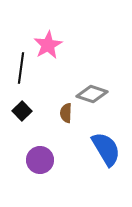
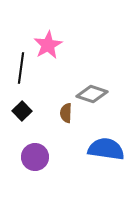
blue semicircle: rotated 51 degrees counterclockwise
purple circle: moved 5 px left, 3 px up
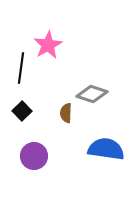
purple circle: moved 1 px left, 1 px up
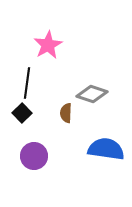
black line: moved 6 px right, 15 px down
black square: moved 2 px down
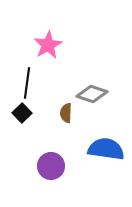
purple circle: moved 17 px right, 10 px down
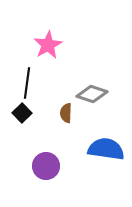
purple circle: moved 5 px left
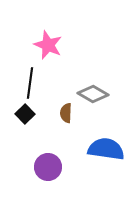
pink star: rotated 20 degrees counterclockwise
black line: moved 3 px right
gray diamond: moved 1 px right; rotated 12 degrees clockwise
black square: moved 3 px right, 1 px down
purple circle: moved 2 px right, 1 px down
